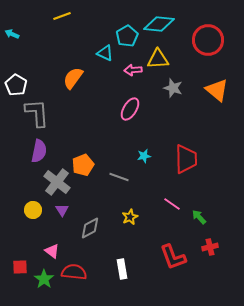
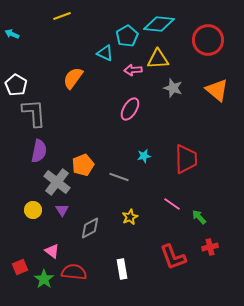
gray L-shape: moved 3 px left
red square: rotated 21 degrees counterclockwise
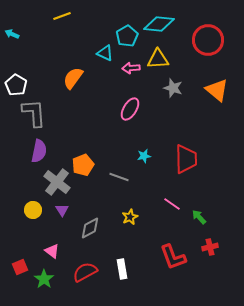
pink arrow: moved 2 px left, 2 px up
red semicircle: moved 11 px right; rotated 35 degrees counterclockwise
